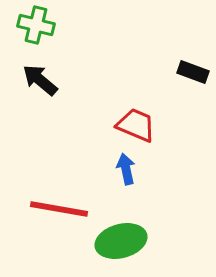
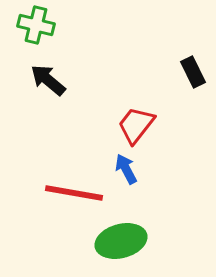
black rectangle: rotated 44 degrees clockwise
black arrow: moved 8 px right
red trapezoid: rotated 75 degrees counterclockwise
blue arrow: rotated 16 degrees counterclockwise
red line: moved 15 px right, 16 px up
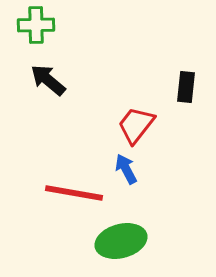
green cross: rotated 15 degrees counterclockwise
black rectangle: moved 7 px left, 15 px down; rotated 32 degrees clockwise
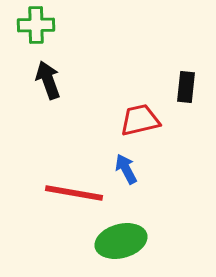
black arrow: rotated 30 degrees clockwise
red trapezoid: moved 4 px right, 5 px up; rotated 39 degrees clockwise
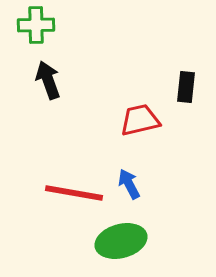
blue arrow: moved 3 px right, 15 px down
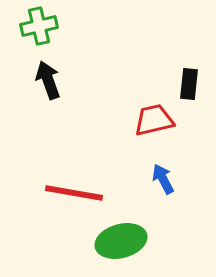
green cross: moved 3 px right, 1 px down; rotated 12 degrees counterclockwise
black rectangle: moved 3 px right, 3 px up
red trapezoid: moved 14 px right
blue arrow: moved 34 px right, 5 px up
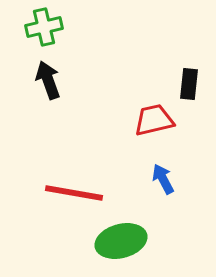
green cross: moved 5 px right, 1 px down
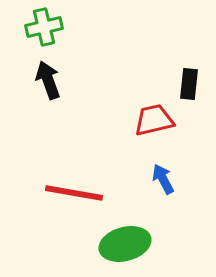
green ellipse: moved 4 px right, 3 px down
